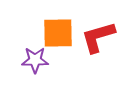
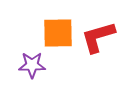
purple star: moved 3 px left, 5 px down
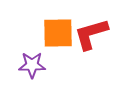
red L-shape: moved 7 px left, 3 px up
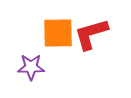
purple star: moved 1 px left, 2 px down
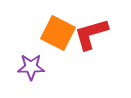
orange square: rotated 28 degrees clockwise
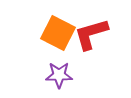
purple star: moved 28 px right, 8 px down
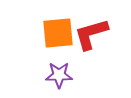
orange square: rotated 32 degrees counterclockwise
